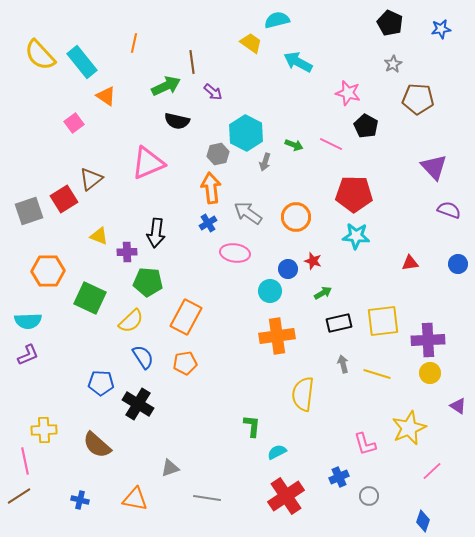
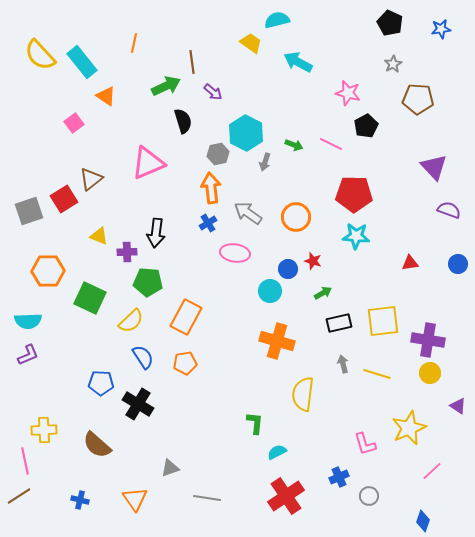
black semicircle at (177, 121): moved 6 px right; rotated 120 degrees counterclockwise
black pentagon at (366, 126): rotated 15 degrees clockwise
orange cross at (277, 336): moved 5 px down; rotated 24 degrees clockwise
purple cross at (428, 340): rotated 12 degrees clockwise
green L-shape at (252, 426): moved 3 px right, 3 px up
orange triangle at (135, 499): rotated 44 degrees clockwise
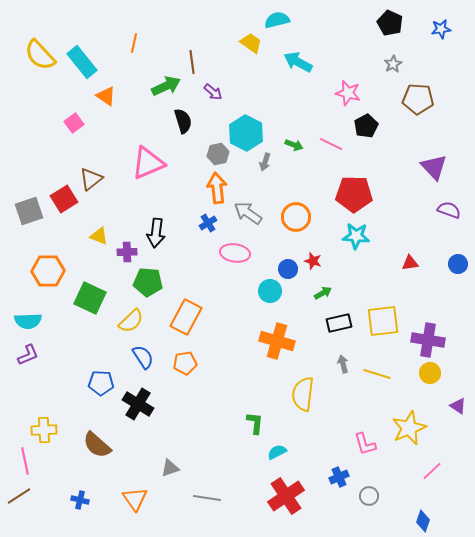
orange arrow at (211, 188): moved 6 px right
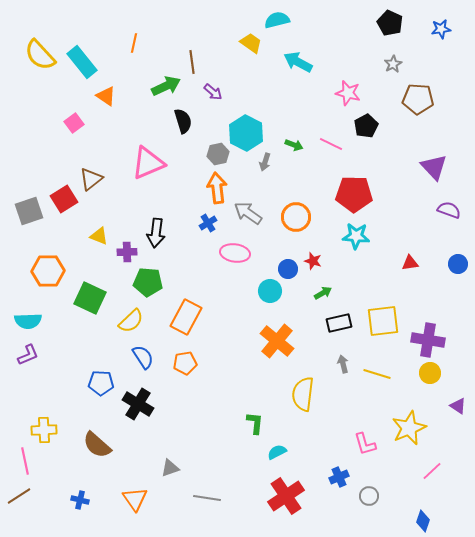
orange cross at (277, 341): rotated 24 degrees clockwise
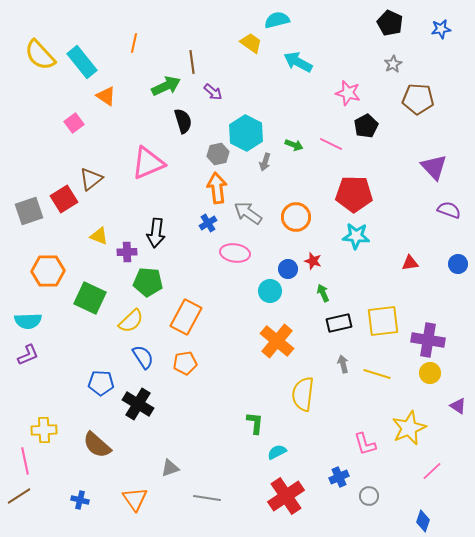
green arrow at (323, 293): rotated 84 degrees counterclockwise
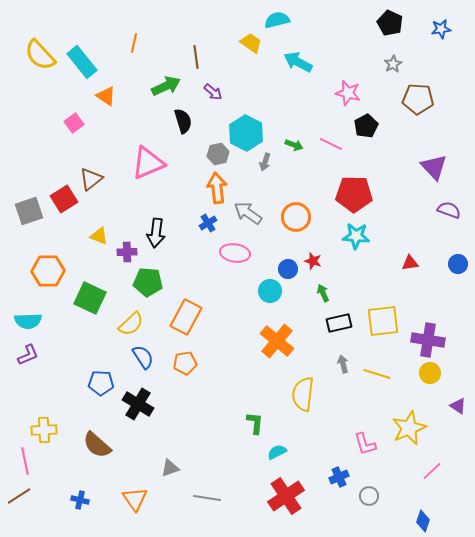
brown line at (192, 62): moved 4 px right, 5 px up
yellow semicircle at (131, 321): moved 3 px down
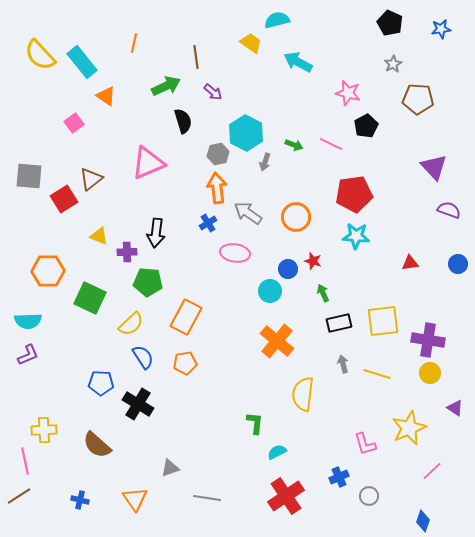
red pentagon at (354, 194): rotated 9 degrees counterclockwise
gray square at (29, 211): moved 35 px up; rotated 24 degrees clockwise
purple triangle at (458, 406): moved 3 px left, 2 px down
